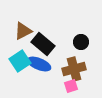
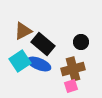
brown cross: moved 1 px left
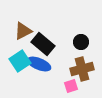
brown cross: moved 9 px right
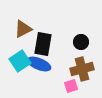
brown triangle: moved 2 px up
black rectangle: rotated 60 degrees clockwise
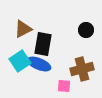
black circle: moved 5 px right, 12 px up
pink square: moved 7 px left; rotated 24 degrees clockwise
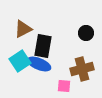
black circle: moved 3 px down
black rectangle: moved 2 px down
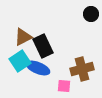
brown triangle: moved 8 px down
black circle: moved 5 px right, 19 px up
black rectangle: rotated 35 degrees counterclockwise
blue ellipse: moved 1 px left, 4 px down
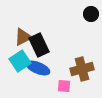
black rectangle: moved 4 px left, 1 px up
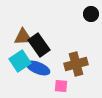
brown triangle: rotated 24 degrees clockwise
black rectangle: rotated 10 degrees counterclockwise
brown cross: moved 6 px left, 5 px up
pink square: moved 3 px left
